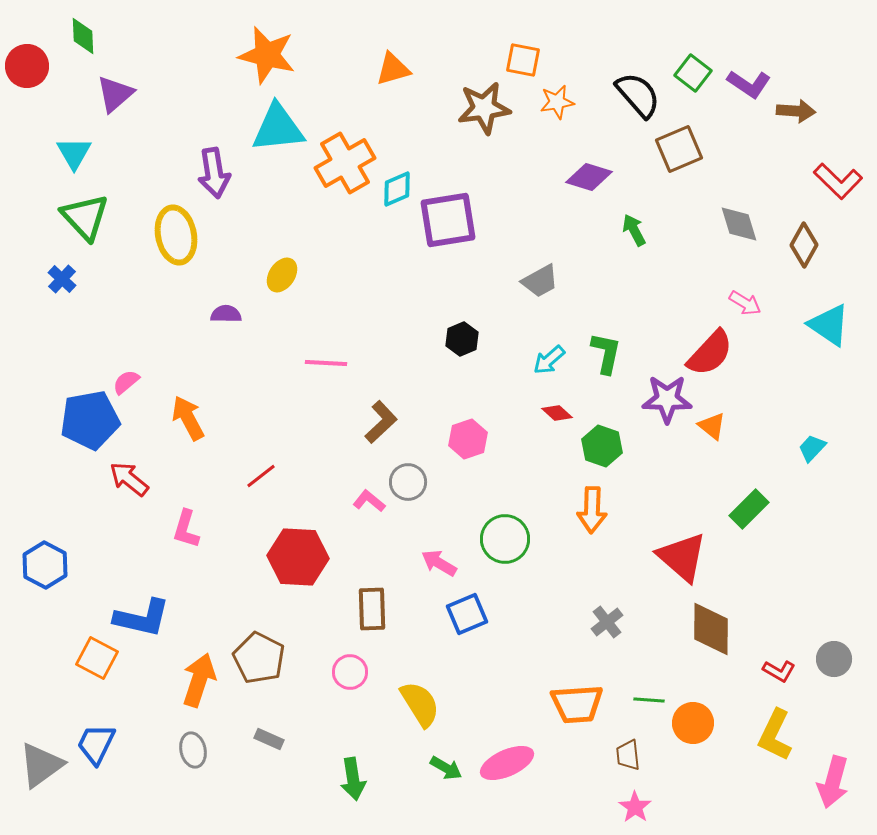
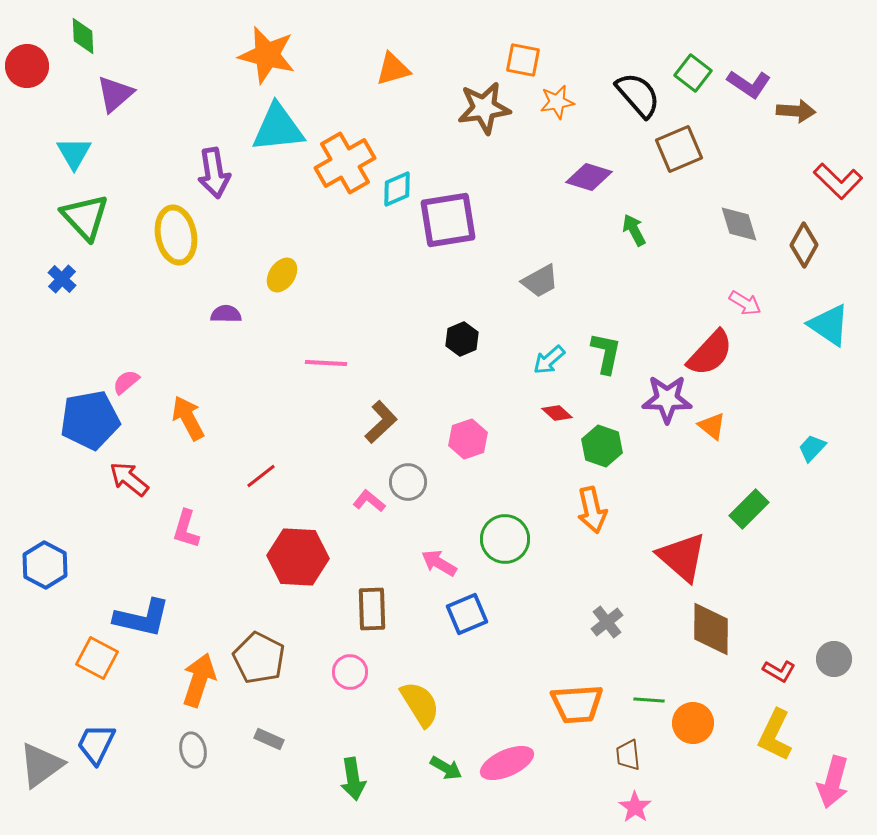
orange arrow at (592, 510): rotated 15 degrees counterclockwise
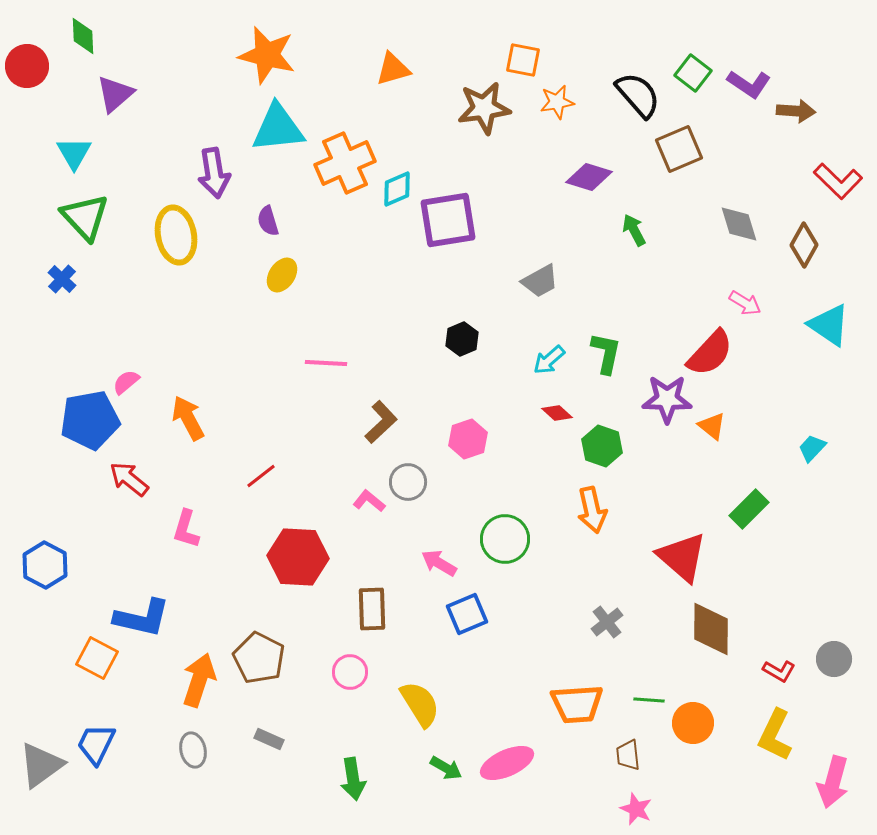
orange cross at (345, 163): rotated 6 degrees clockwise
purple semicircle at (226, 314): moved 42 px right, 93 px up; rotated 108 degrees counterclockwise
pink star at (635, 807): moved 1 px right, 2 px down; rotated 12 degrees counterclockwise
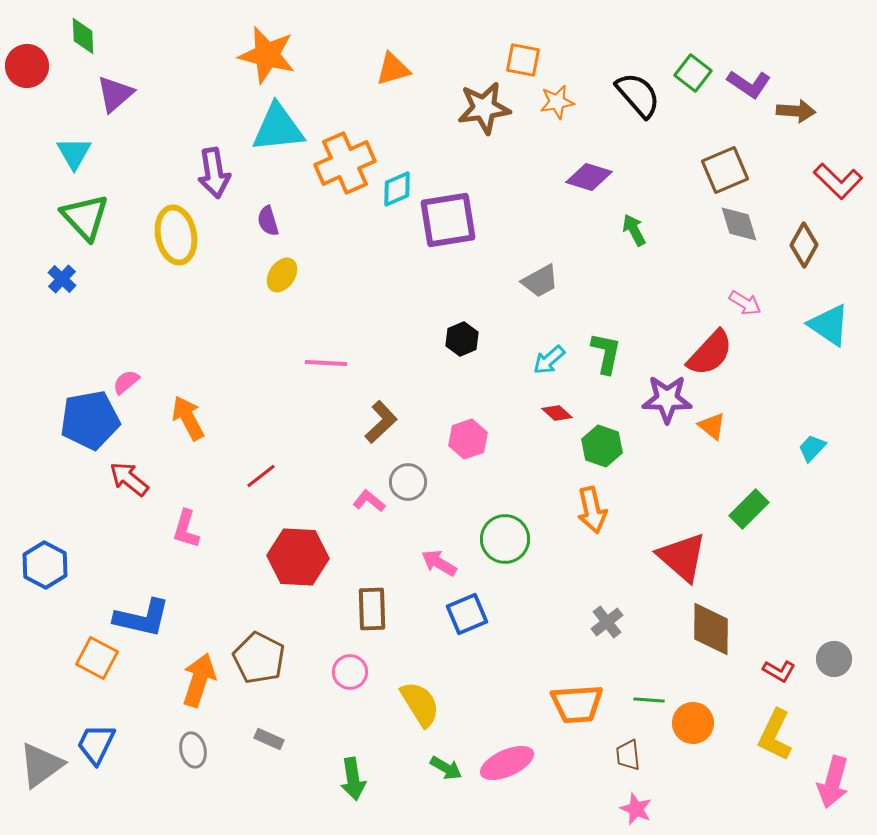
brown square at (679, 149): moved 46 px right, 21 px down
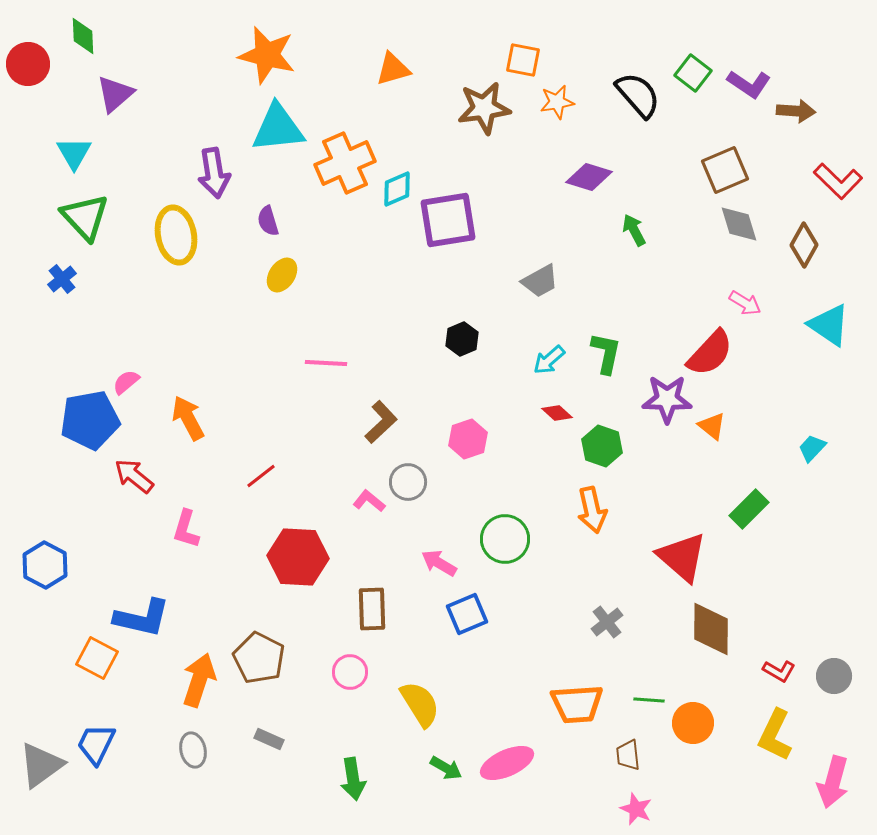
red circle at (27, 66): moved 1 px right, 2 px up
blue cross at (62, 279): rotated 8 degrees clockwise
red arrow at (129, 479): moved 5 px right, 3 px up
gray circle at (834, 659): moved 17 px down
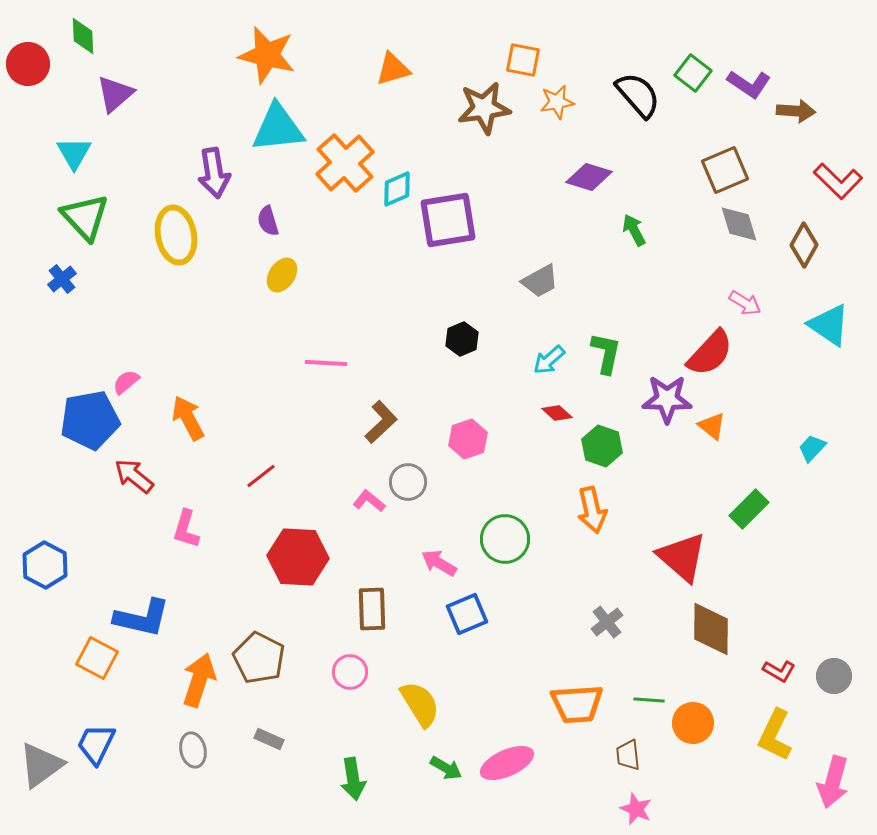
orange cross at (345, 163): rotated 18 degrees counterclockwise
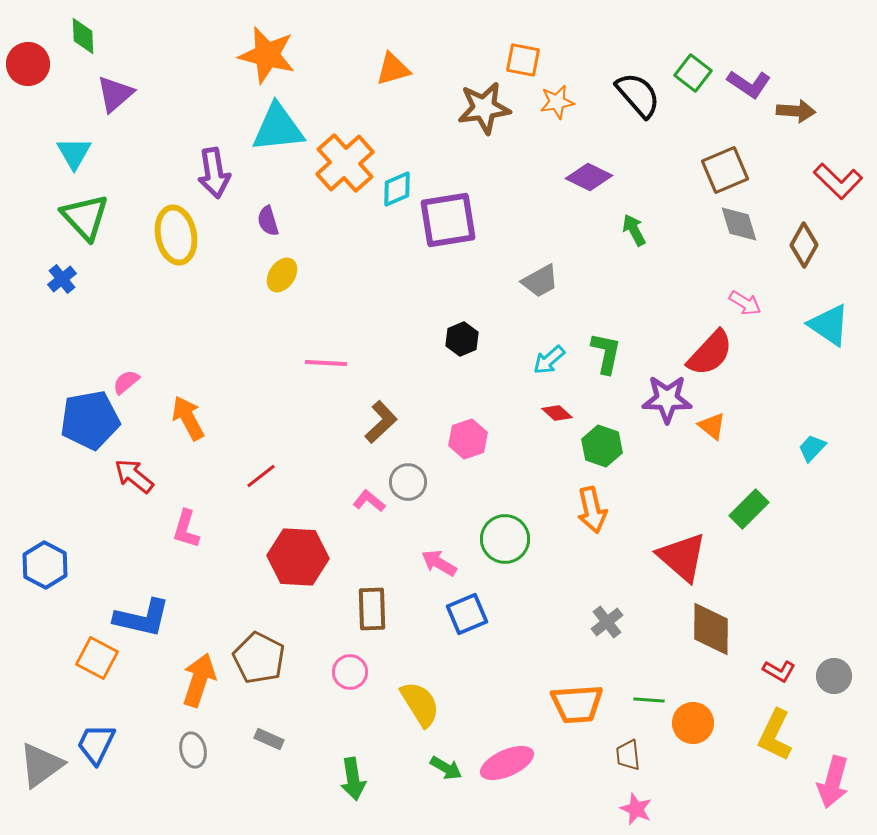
purple diamond at (589, 177): rotated 9 degrees clockwise
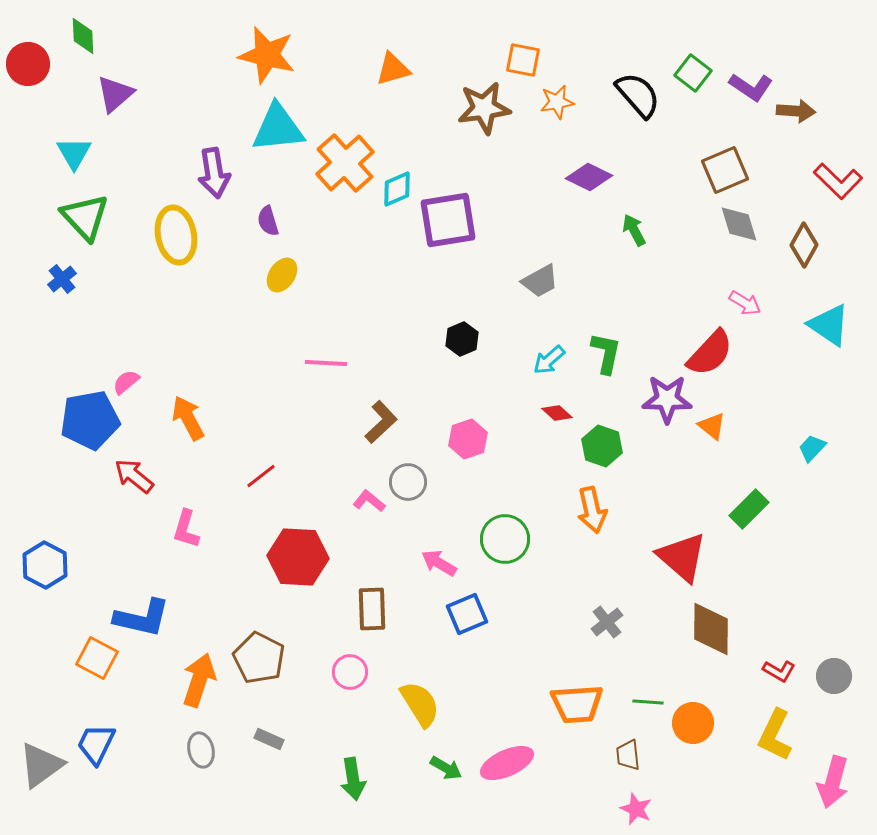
purple L-shape at (749, 84): moved 2 px right, 3 px down
green line at (649, 700): moved 1 px left, 2 px down
gray ellipse at (193, 750): moved 8 px right
